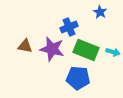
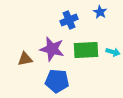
blue cross: moved 7 px up
brown triangle: moved 13 px down; rotated 21 degrees counterclockwise
green rectangle: rotated 25 degrees counterclockwise
blue pentagon: moved 21 px left, 3 px down
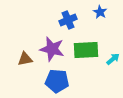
blue cross: moved 1 px left
cyan arrow: moved 7 px down; rotated 56 degrees counterclockwise
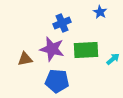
blue cross: moved 6 px left, 3 px down
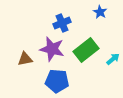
green rectangle: rotated 35 degrees counterclockwise
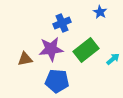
purple star: moved 1 px left; rotated 20 degrees counterclockwise
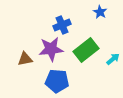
blue cross: moved 2 px down
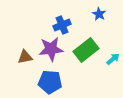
blue star: moved 1 px left, 2 px down
brown triangle: moved 2 px up
blue pentagon: moved 7 px left, 1 px down
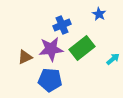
green rectangle: moved 4 px left, 2 px up
brown triangle: rotated 14 degrees counterclockwise
blue pentagon: moved 2 px up
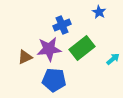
blue star: moved 2 px up
purple star: moved 2 px left
blue pentagon: moved 4 px right
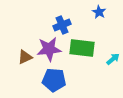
green rectangle: rotated 45 degrees clockwise
